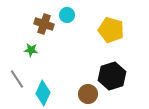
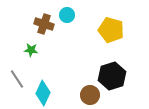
brown circle: moved 2 px right, 1 px down
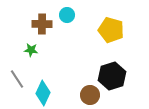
brown cross: moved 2 px left; rotated 18 degrees counterclockwise
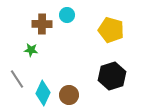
brown circle: moved 21 px left
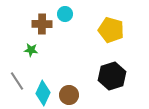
cyan circle: moved 2 px left, 1 px up
gray line: moved 2 px down
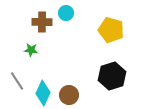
cyan circle: moved 1 px right, 1 px up
brown cross: moved 2 px up
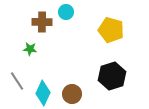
cyan circle: moved 1 px up
green star: moved 1 px left, 1 px up
brown circle: moved 3 px right, 1 px up
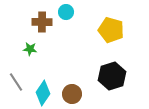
gray line: moved 1 px left, 1 px down
cyan diamond: rotated 10 degrees clockwise
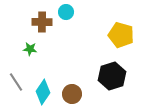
yellow pentagon: moved 10 px right, 5 px down
cyan diamond: moved 1 px up
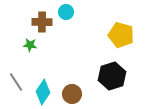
green star: moved 4 px up
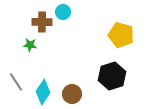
cyan circle: moved 3 px left
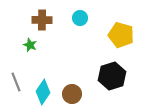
cyan circle: moved 17 px right, 6 px down
brown cross: moved 2 px up
green star: rotated 16 degrees clockwise
gray line: rotated 12 degrees clockwise
